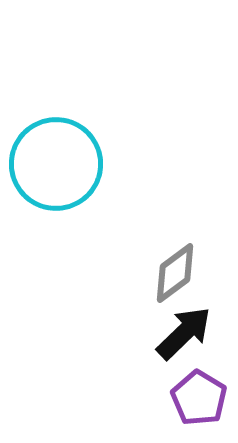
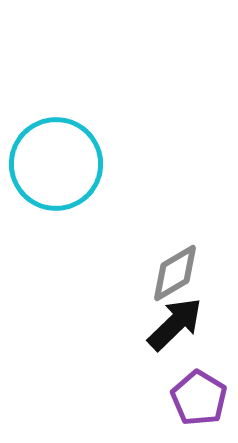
gray diamond: rotated 6 degrees clockwise
black arrow: moved 9 px left, 9 px up
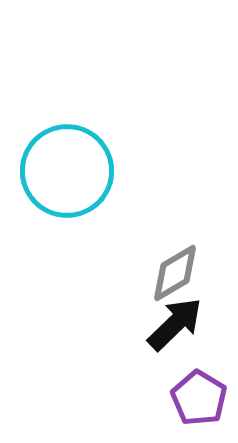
cyan circle: moved 11 px right, 7 px down
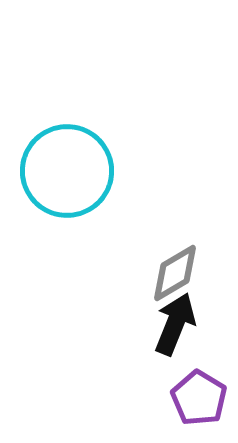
black arrow: rotated 24 degrees counterclockwise
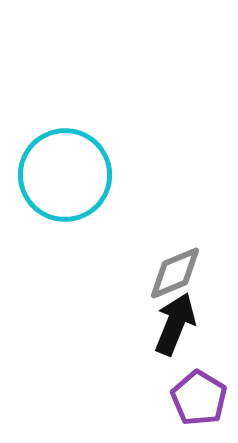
cyan circle: moved 2 px left, 4 px down
gray diamond: rotated 8 degrees clockwise
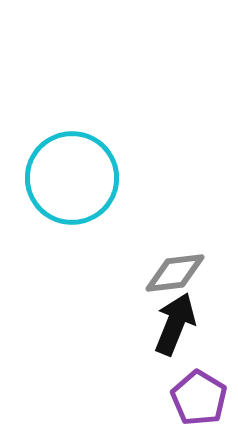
cyan circle: moved 7 px right, 3 px down
gray diamond: rotated 16 degrees clockwise
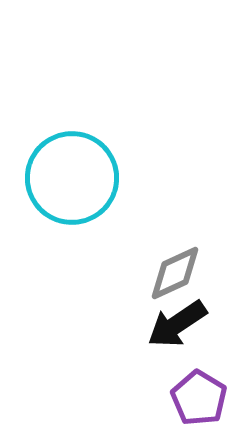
gray diamond: rotated 18 degrees counterclockwise
black arrow: moved 2 px right; rotated 146 degrees counterclockwise
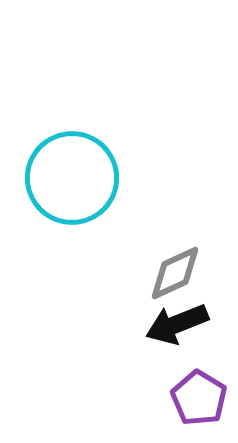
black arrow: rotated 12 degrees clockwise
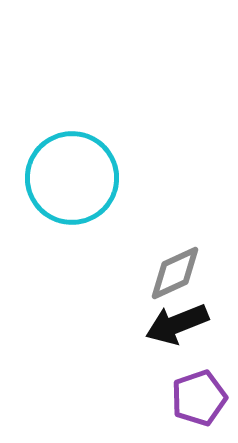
purple pentagon: rotated 22 degrees clockwise
